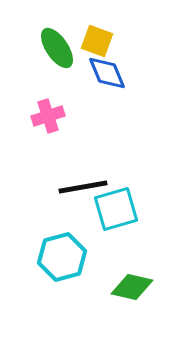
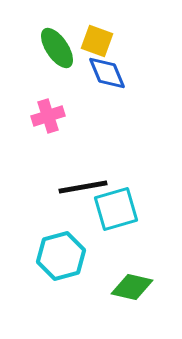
cyan hexagon: moved 1 px left, 1 px up
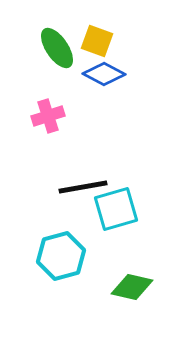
blue diamond: moved 3 px left, 1 px down; rotated 39 degrees counterclockwise
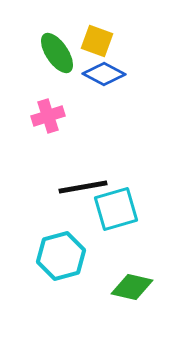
green ellipse: moved 5 px down
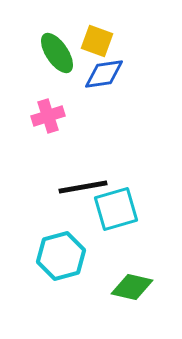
blue diamond: rotated 36 degrees counterclockwise
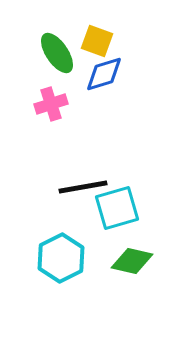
blue diamond: rotated 9 degrees counterclockwise
pink cross: moved 3 px right, 12 px up
cyan square: moved 1 px right, 1 px up
cyan hexagon: moved 2 px down; rotated 12 degrees counterclockwise
green diamond: moved 26 px up
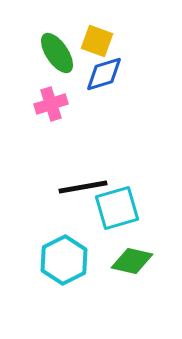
cyan hexagon: moved 3 px right, 2 px down
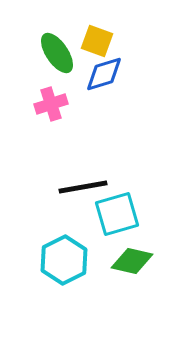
cyan square: moved 6 px down
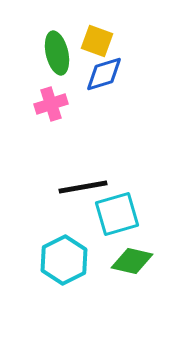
green ellipse: rotated 21 degrees clockwise
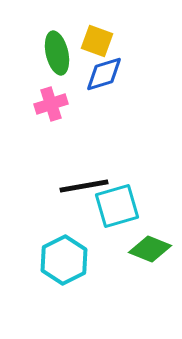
black line: moved 1 px right, 1 px up
cyan square: moved 8 px up
green diamond: moved 18 px right, 12 px up; rotated 9 degrees clockwise
